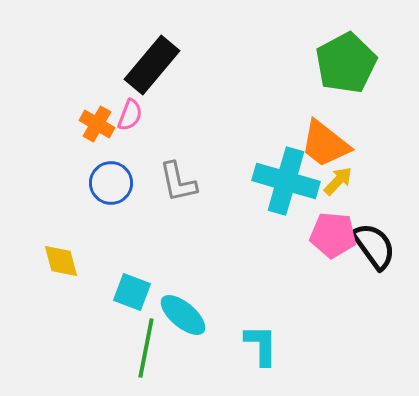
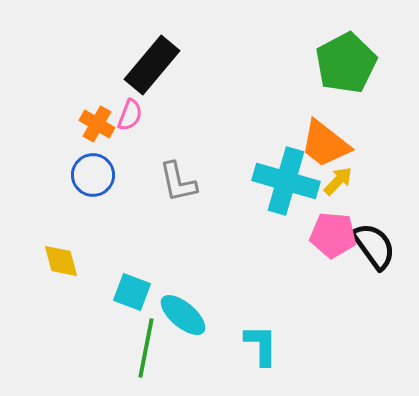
blue circle: moved 18 px left, 8 px up
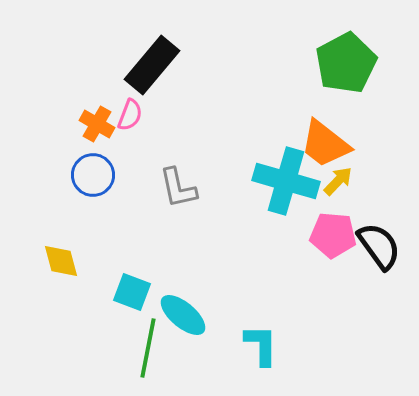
gray L-shape: moved 6 px down
black semicircle: moved 5 px right
green line: moved 2 px right
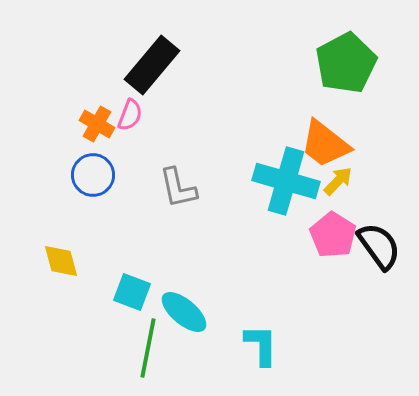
pink pentagon: rotated 27 degrees clockwise
cyan ellipse: moved 1 px right, 3 px up
